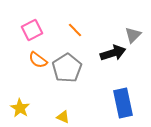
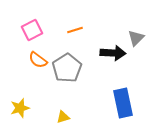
orange line: rotated 63 degrees counterclockwise
gray triangle: moved 3 px right, 3 px down
black arrow: rotated 20 degrees clockwise
yellow star: rotated 24 degrees clockwise
yellow triangle: rotated 40 degrees counterclockwise
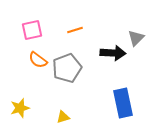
pink square: rotated 15 degrees clockwise
gray pentagon: rotated 12 degrees clockwise
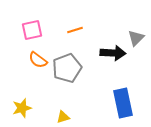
yellow star: moved 2 px right
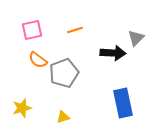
gray pentagon: moved 3 px left, 5 px down
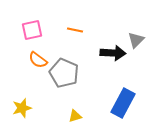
orange line: rotated 28 degrees clockwise
gray triangle: moved 2 px down
gray pentagon: rotated 28 degrees counterclockwise
blue rectangle: rotated 40 degrees clockwise
yellow triangle: moved 12 px right, 1 px up
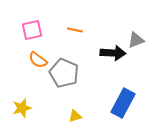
gray triangle: rotated 24 degrees clockwise
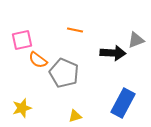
pink square: moved 10 px left, 10 px down
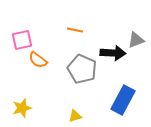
gray pentagon: moved 18 px right, 4 px up
blue rectangle: moved 3 px up
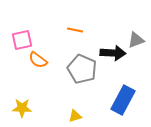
yellow star: rotated 18 degrees clockwise
